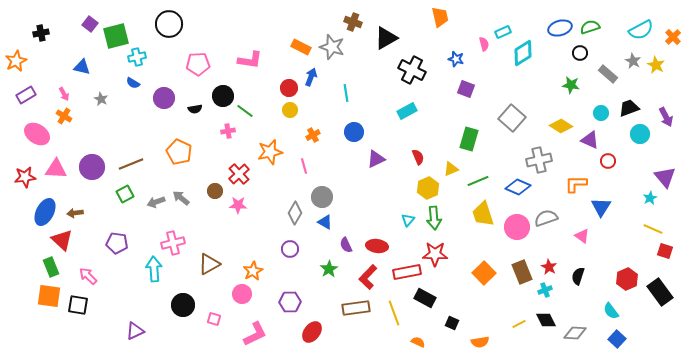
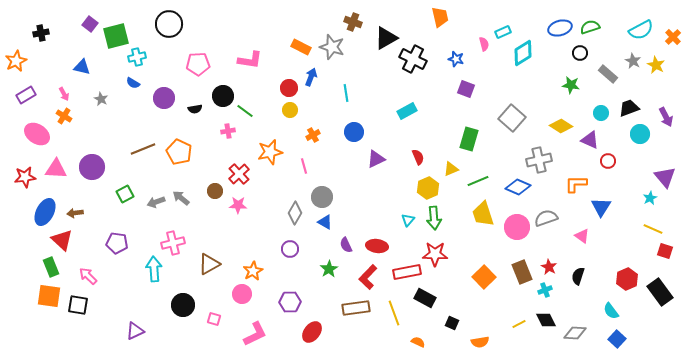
black cross at (412, 70): moved 1 px right, 11 px up
brown line at (131, 164): moved 12 px right, 15 px up
orange square at (484, 273): moved 4 px down
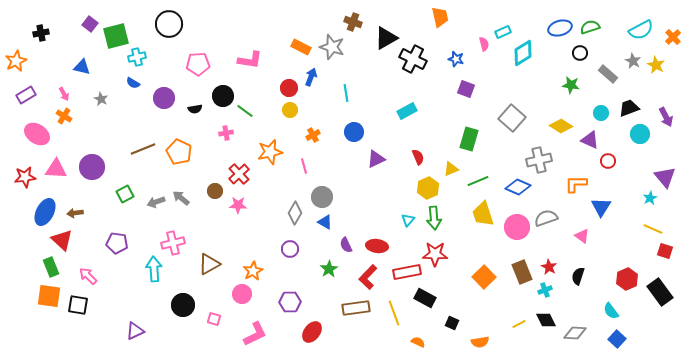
pink cross at (228, 131): moved 2 px left, 2 px down
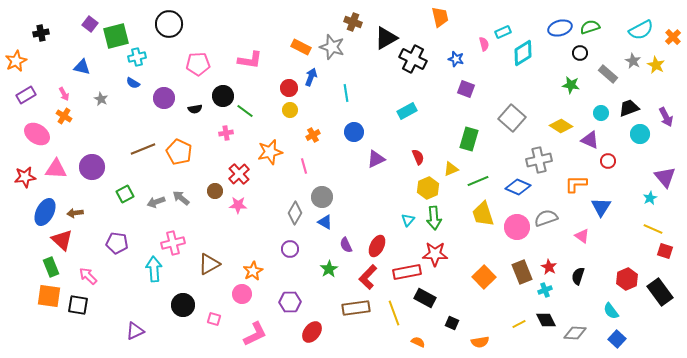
red ellipse at (377, 246): rotated 70 degrees counterclockwise
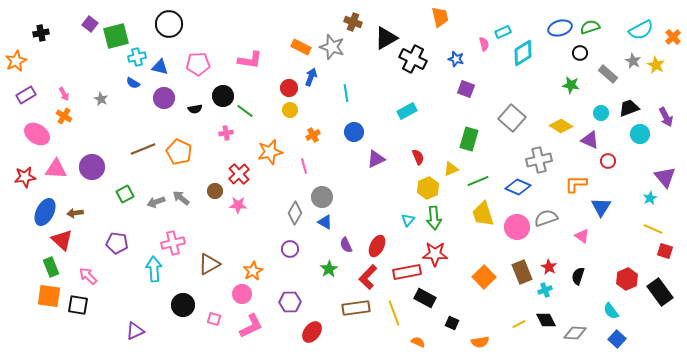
blue triangle at (82, 67): moved 78 px right
pink L-shape at (255, 334): moved 4 px left, 8 px up
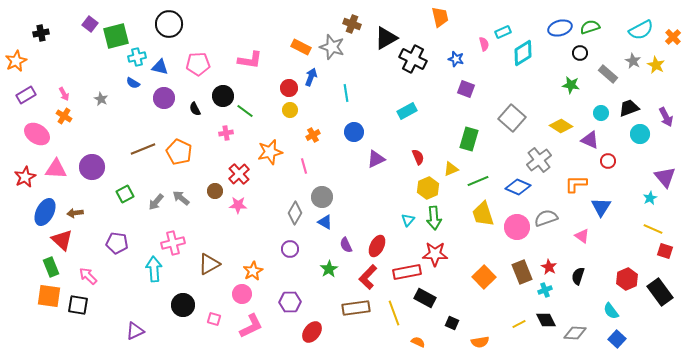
brown cross at (353, 22): moved 1 px left, 2 px down
black semicircle at (195, 109): rotated 72 degrees clockwise
gray cross at (539, 160): rotated 25 degrees counterclockwise
red star at (25, 177): rotated 20 degrees counterclockwise
gray arrow at (156, 202): rotated 30 degrees counterclockwise
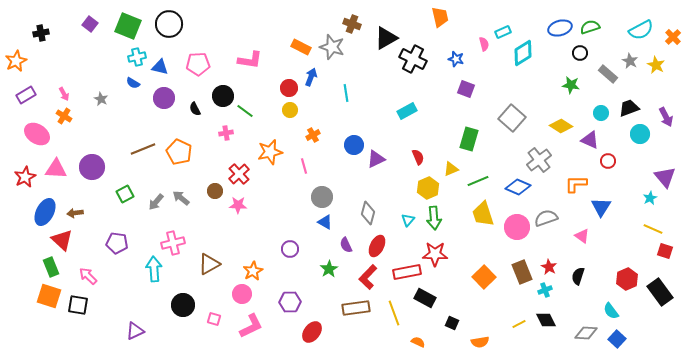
green square at (116, 36): moved 12 px right, 10 px up; rotated 36 degrees clockwise
gray star at (633, 61): moved 3 px left
blue circle at (354, 132): moved 13 px down
gray diamond at (295, 213): moved 73 px right; rotated 15 degrees counterclockwise
orange square at (49, 296): rotated 10 degrees clockwise
gray diamond at (575, 333): moved 11 px right
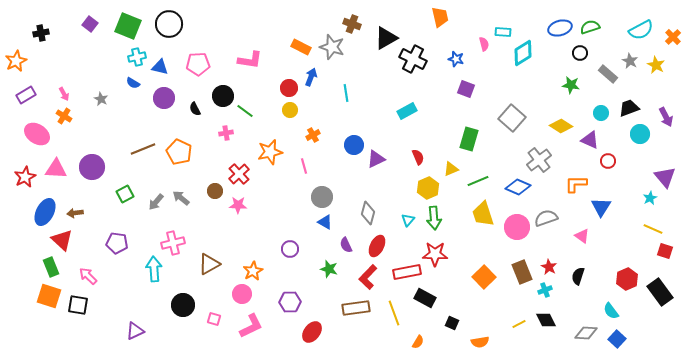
cyan rectangle at (503, 32): rotated 28 degrees clockwise
green star at (329, 269): rotated 24 degrees counterclockwise
orange semicircle at (418, 342): rotated 96 degrees clockwise
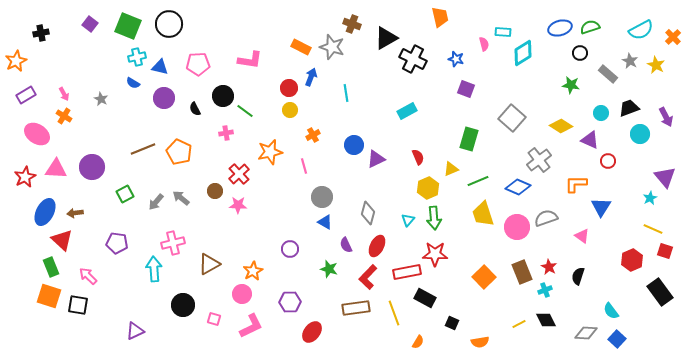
red hexagon at (627, 279): moved 5 px right, 19 px up
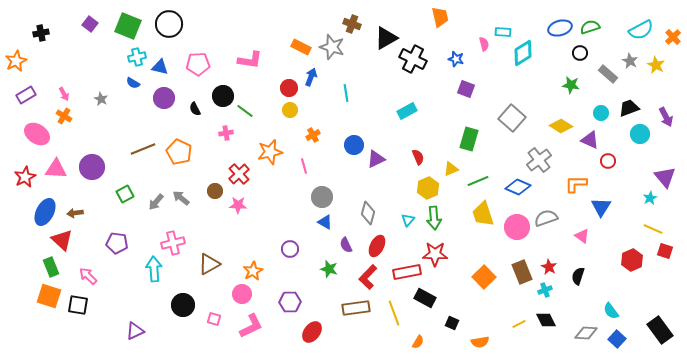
black rectangle at (660, 292): moved 38 px down
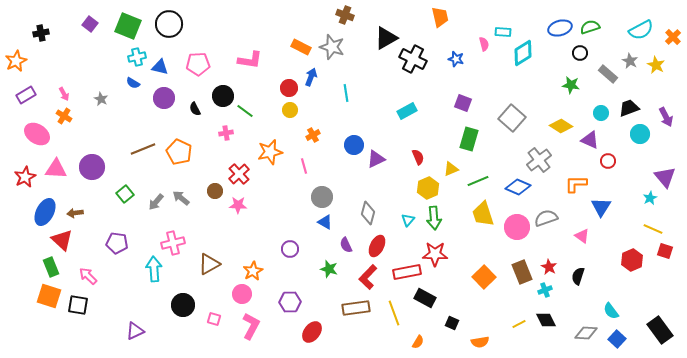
brown cross at (352, 24): moved 7 px left, 9 px up
purple square at (466, 89): moved 3 px left, 14 px down
green square at (125, 194): rotated 12 degrees counterclockwise
pink L-shape at (251, 326): rotated 36 degrees counterclockwise
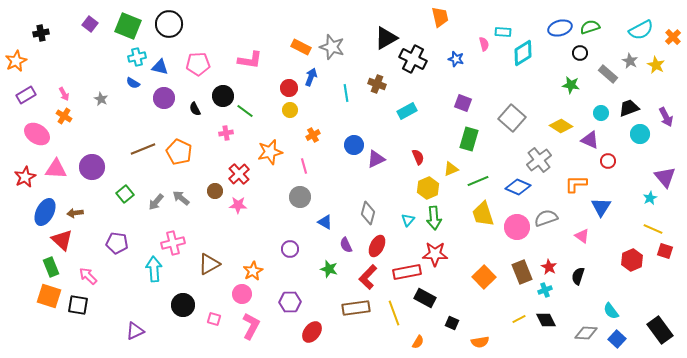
brown cross at (345, 15): moved 32 px right, 69 px down
gray circle at (322, 197): moved 22 px left
yellow line at (519, 324): moved 5 px up
